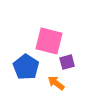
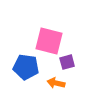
blue pentagon: rotated 25 degrees counterclockwise
orange arrow: rotated 24 degrees counterclockwise
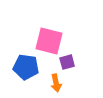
orange arrow: rotated 114 degrees counterclockwise
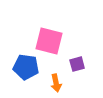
purple square: moved 10 px right, 2 px down
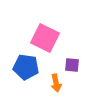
pink square: moved 4 px left, 3 px up; rotated 12 degrees clockwise
purple square: moved 5 px left, 1 px down; rotated 21 degrees clockwise
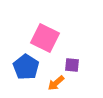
blue pentagon: rotated 25 degrees clockwise
orange arrow: rotated 60 degrees clockwise
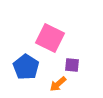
pink square: moved 5 px right
orange arrow: moved 2 px right, 1 px down
